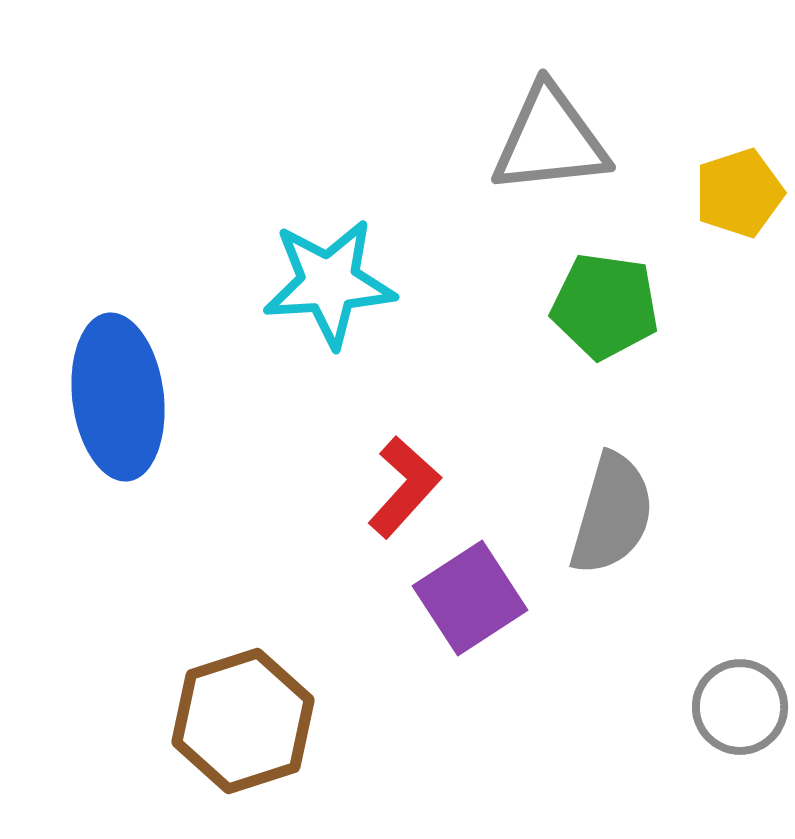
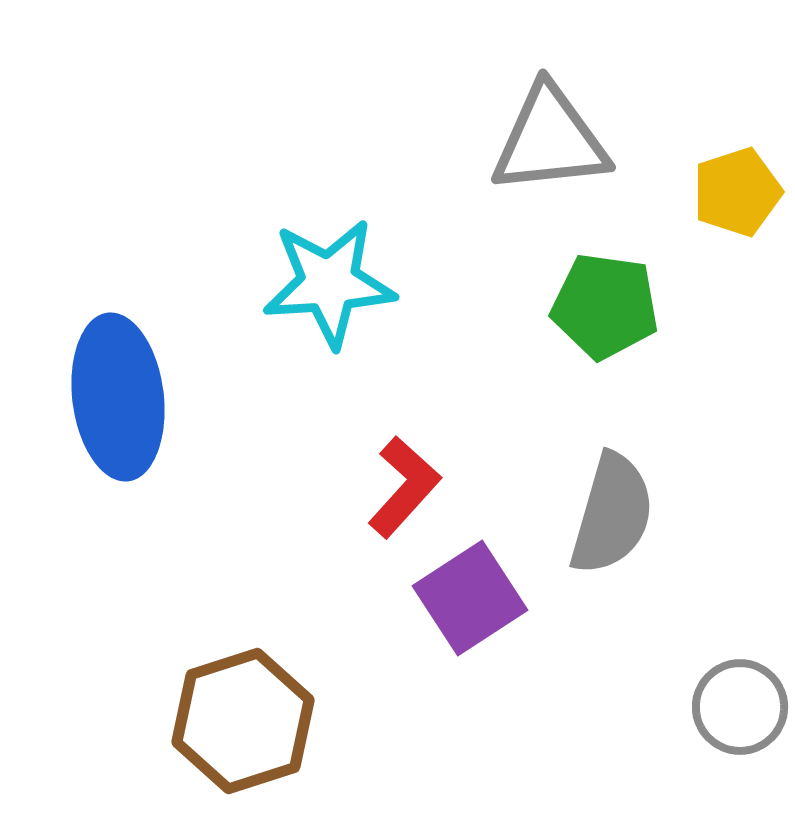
yellow pentagon: moved 2 px left, 1 px up
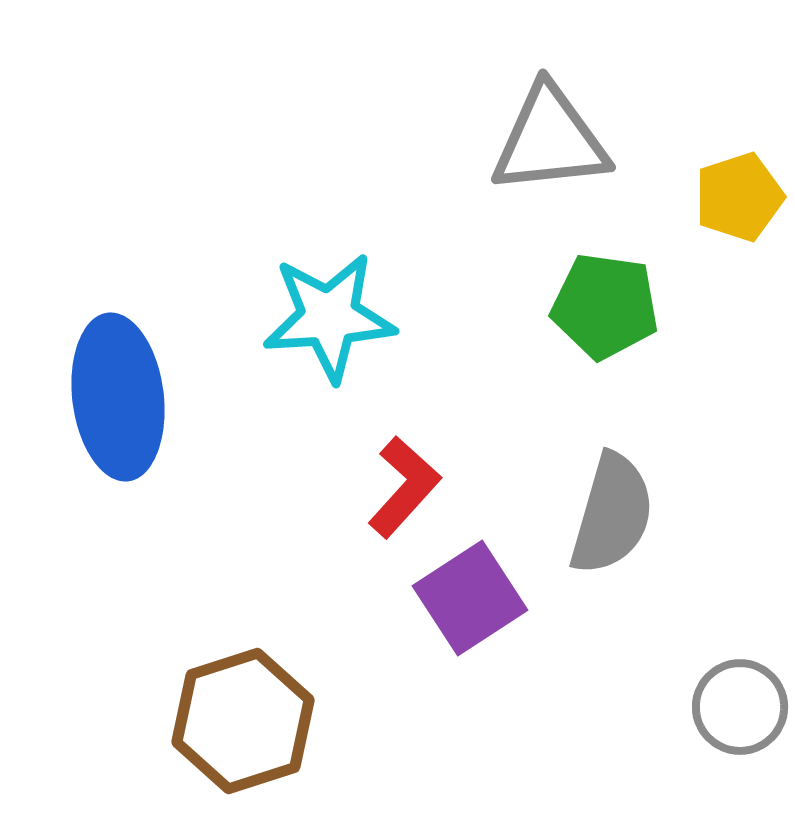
yellow pentagon: moved 2 px right, 5 px down
cyan star: moved 34 px down
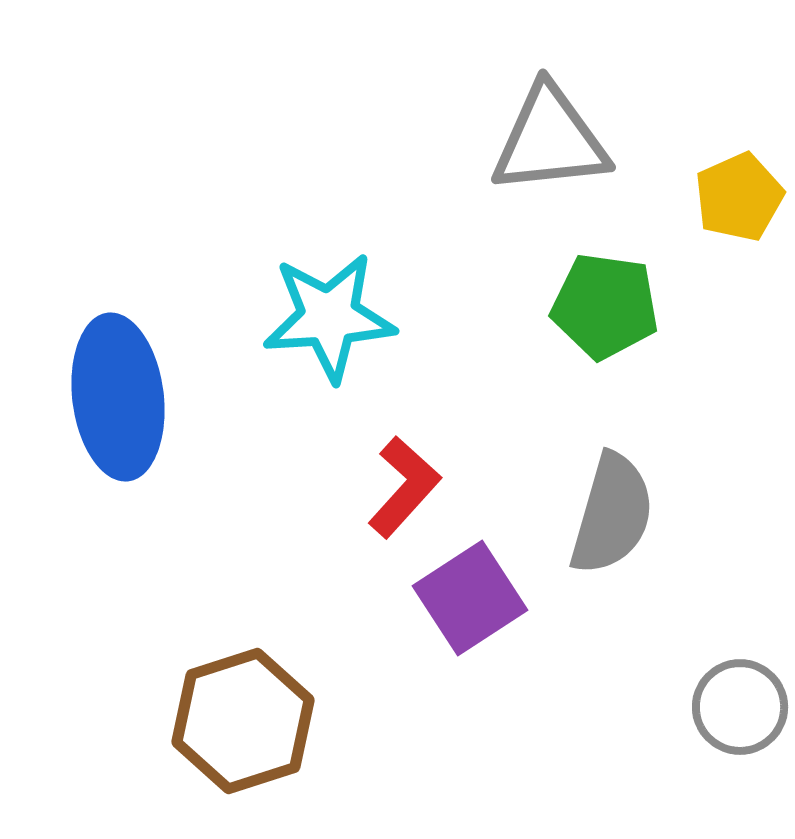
yellow pentagon: rotated 6 degrees counterclockwise
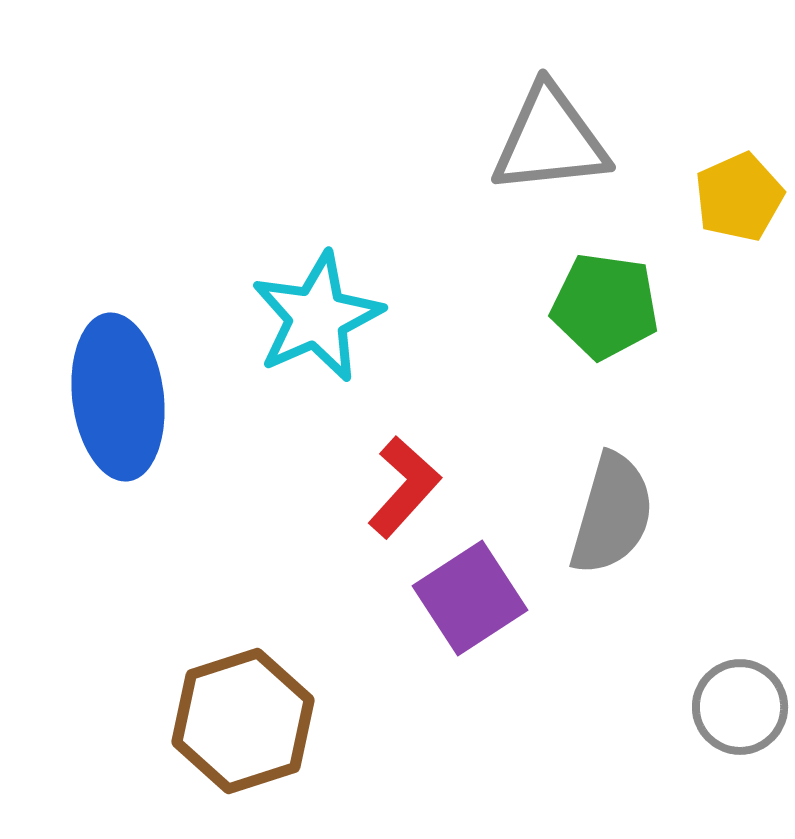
cyan star: moved 12 px left; rotated 20 degrees counterclockwise
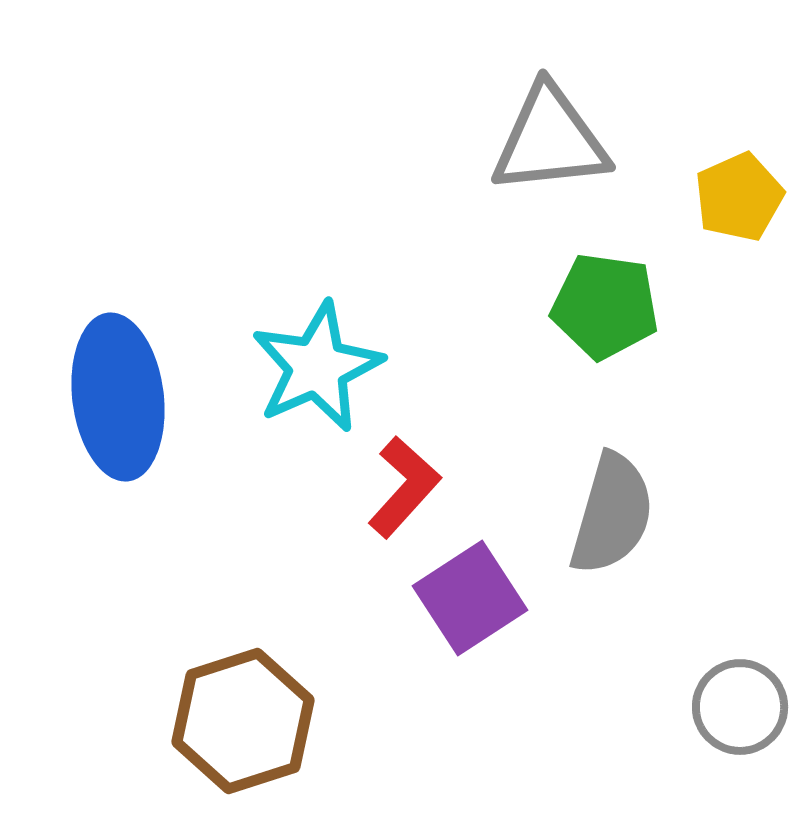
cyan star: moved 50 px down
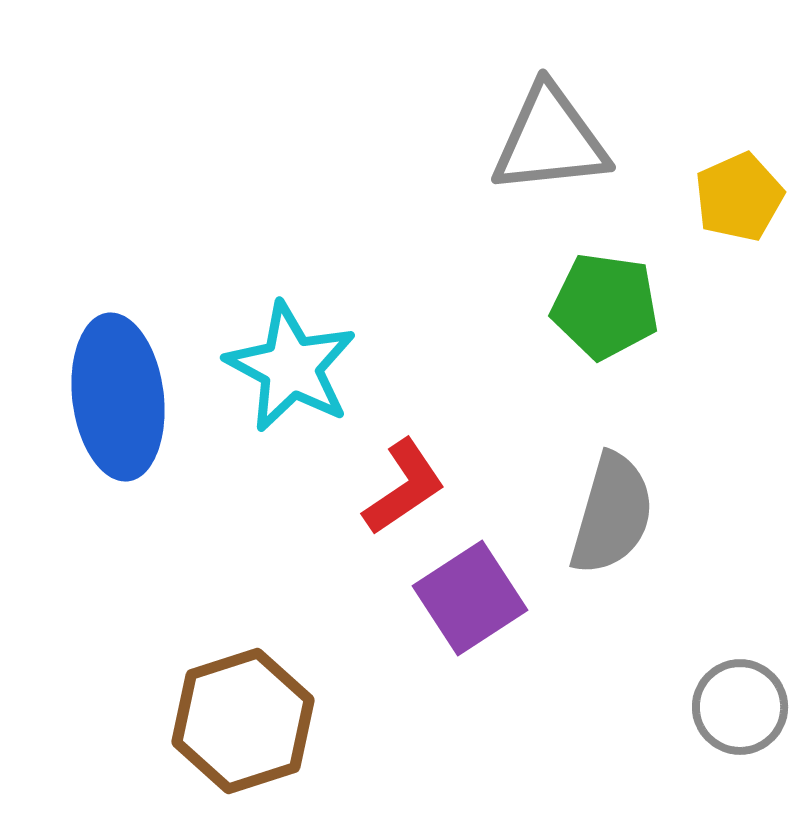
cyan star: moved 26 px left; rotated 20 degrees counterclockwise
red L-shape: rotated 14 degrees clockwise
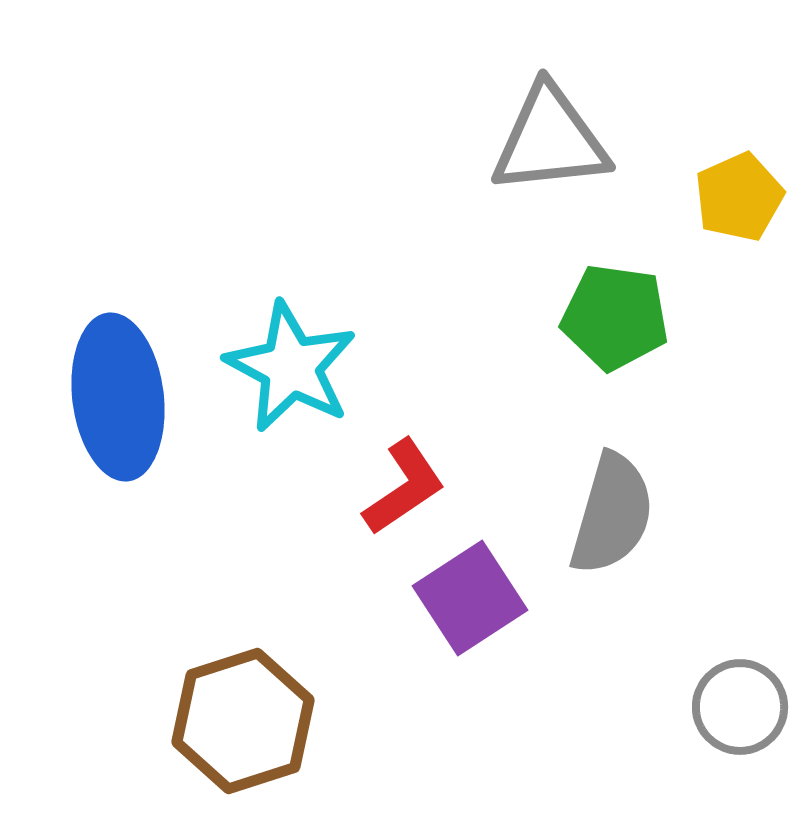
green pentagon: moved 10 px right, 11 px down
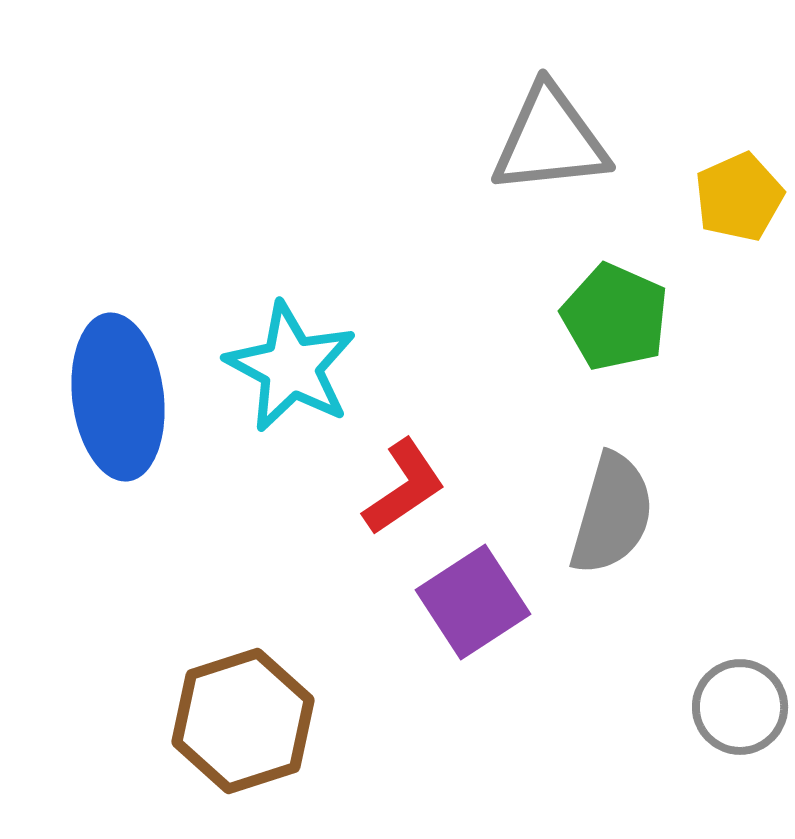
green pentagon: rotated 16 degrees clockwise
purple square: moved 3 px right, 4 px down
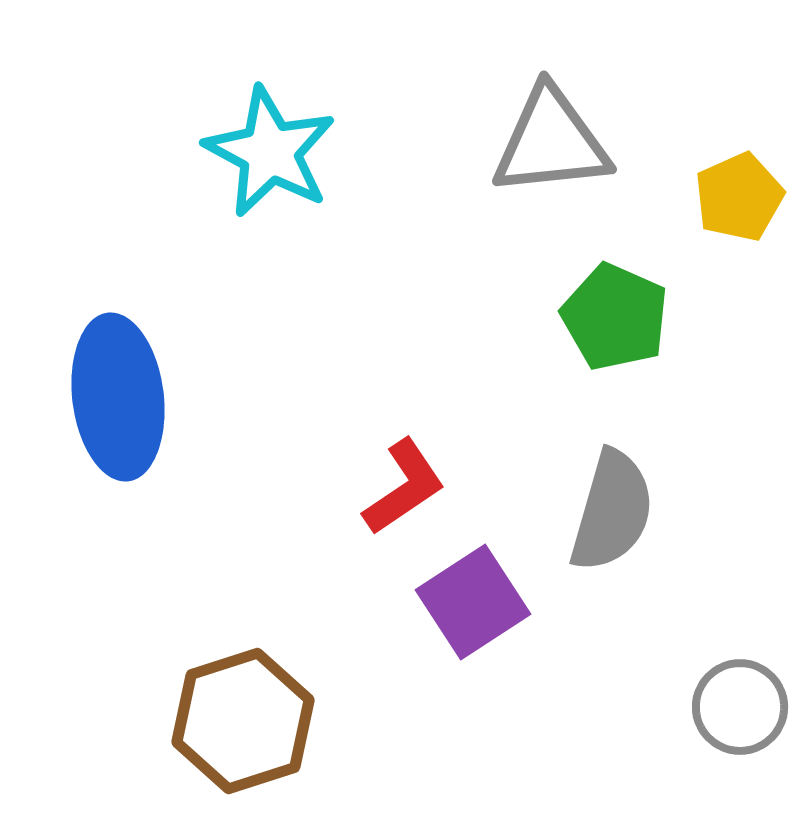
gray triangle: moved 1 px right, 2 px down
cyan star: moved 21 px left, 215 px up
gray semicircle: moved 3 px up
